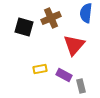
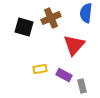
gray rectangle: moved 1 px right
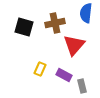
brown cross: moved 4 px right, 5 px down; rotated 12 degrees clockwise
yellow rectangle: rotated 56 degrees counterclockwise
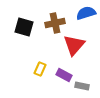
blue semicircle: rotated 66 degrees clockwise
gray rectangle: rotated 64 degrees counterclockwise
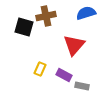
brown cross: moved 9 px left, 7 px up
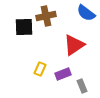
blue semicircle: rotated 126 degrees counterclockwise
black square: rotated 18 degrees counterclockwise
red triangle: rotated 15 degrees clockwise
purple rectangle: moved 1 px left, 1 px up; rotated 49 degrees counterclockwise
gray rectangle: rotated 56 degrees clockwise
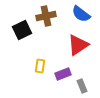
blue semicircle: moved 5 px left, 1 px down
black square: moved 2 px left, 3 px down; rotated 24 degrees counterclockwise
red triangle: moved 4 px right
yellow rectangle: moved 3 px up; rotated 16 degrees counterclockwise
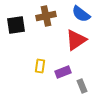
black square: moved 6 px left, 5 px up; rotated 18 degrees clockwise
red triangle: moved 2 px left, 5 px up
purple rectangle: moved 2 px up
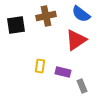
purple rectangle: rotated 35 degrees clockwise
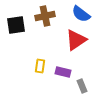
brown cross: moved 1 px left
